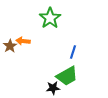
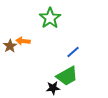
blue line: rotated 32 degrees clockwise
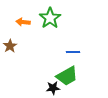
orange arrow: moved 19 px up
blue line: rotated 40 degrees clockwise
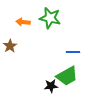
green star: rotated 25 degrees counterclockwise
black star: moved 2 px left, 2 px up
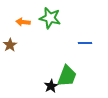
brown star: moved 1 px up
blue line: moved 12 px right, 9 px up
green trapezoid: rotated 40 degrees counterclockwise
black star: rotated 24 degrees counterclockwise
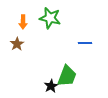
orange arrow: rotated 96 degrees counterclockwise
brown star: moved 7 px right, 1 px up
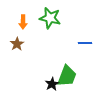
black star: moved 1 px right, 2 px up
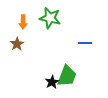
black star: moved 2 px up
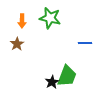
orange arrow: moved 1 px left, 1 px up
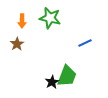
blue line: rotated 24 degrees counterclockwise
